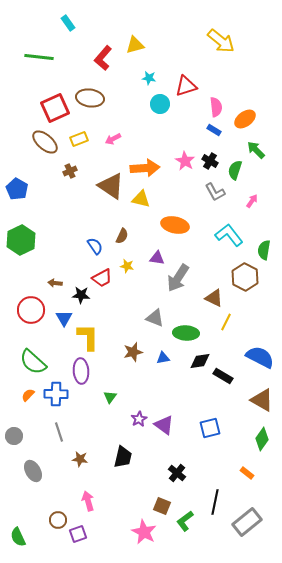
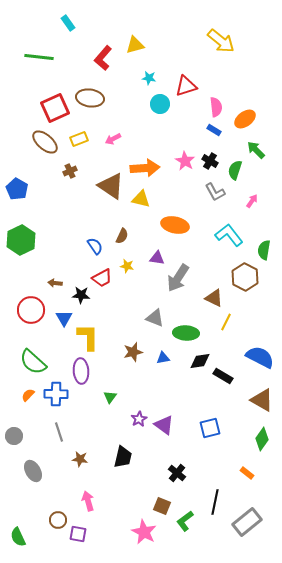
purple square at (78, 534): rotated 30 degrees clockwise
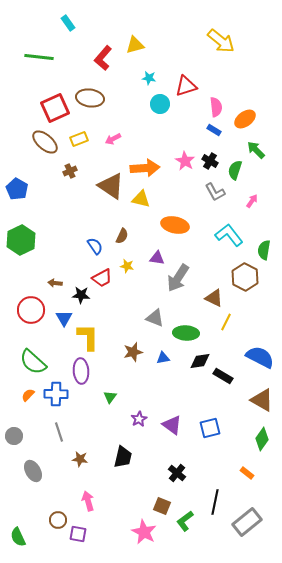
purple triangle at (164, 425): moved 8 px right
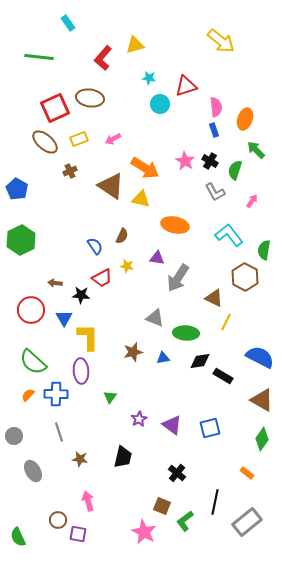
orange ellipse at (245, 119): rotated 35 degrees counterclockwise
blue rectangle at (214, 130): rotated 40 degrees clockwise
orange arrow at (145, 168): rotated 36 degrees clockwise
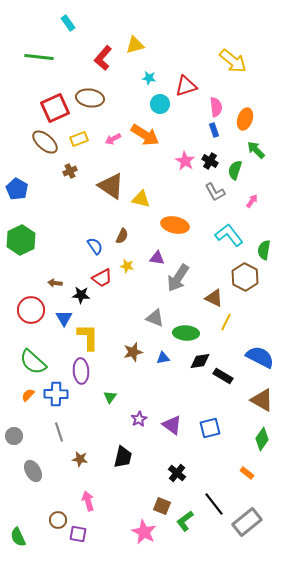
yellow arrow at (221, 41): moved 12 px right, 20 px down
orange arrow at (145, 168): moved 33 px up
black line at (215, 502): moved 1 px left, 2 px down; rotated 50 degrees counterclockwise
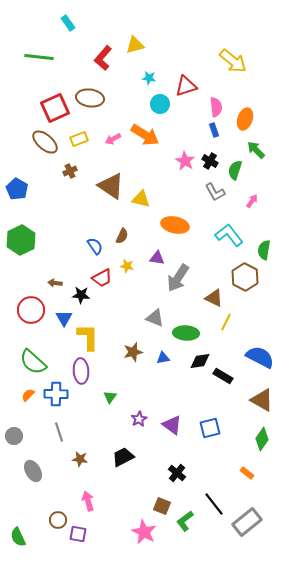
black trapezoid at (123, 457): rotated 130 degrees counterclockwise
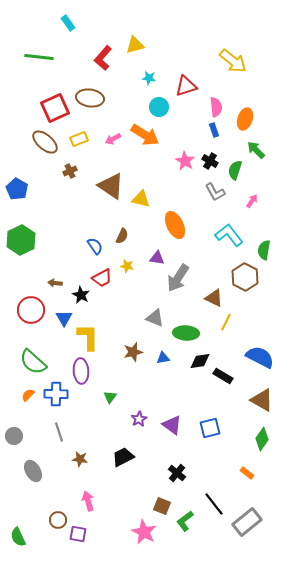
cyan circle at (160, 104): moved 1 px left, 3 px down
orange ellipse at (175, 225): rotated 52 degrees clockwise
black star at (81, 295): rotated 24 degrees clockwise
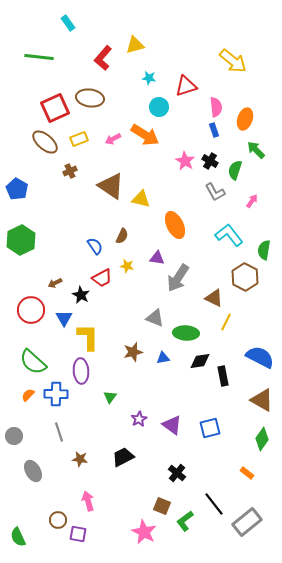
brown arrow at (55, 283): rotated 32 degrees counterclockwise
black rectangle at (223, 376): rotated 48 degrees clockwise
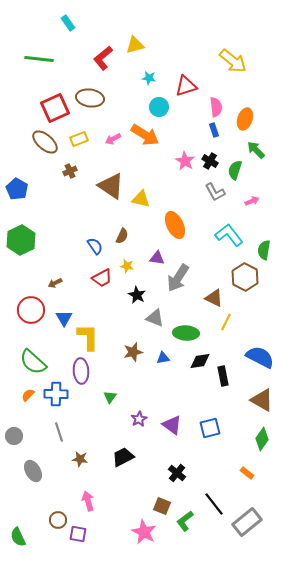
green line at (39, 57): moved 2 px down
red L-shape at (103, 58): rotated 10 degrees clockwise
pink arrow at (252, 201): rotated 32 degrees clockwise
black star at (81, 295): moved 56 px right
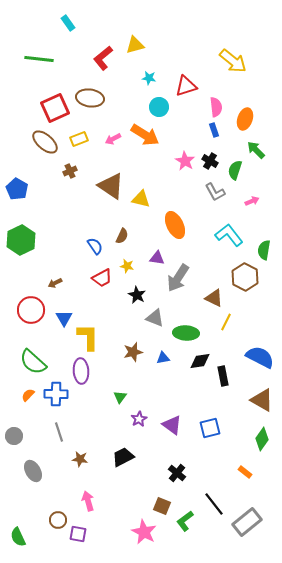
green triangle at (110, 397): moved 10 px right
orange rectangle at (247, 473): moved 2 px left, 1 px up
